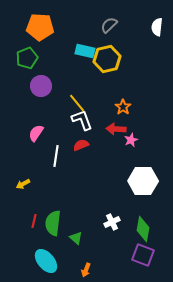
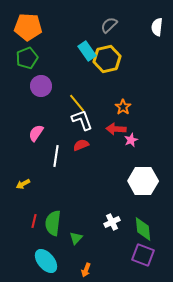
orange pentagon: moved 12 px left
cyan rectangle: moved 2 px right; rotated 42 degrees clockwise
green diamond: rotated 15 degrees counterclockwise
green triangle: rotated 32 degrees clockwise
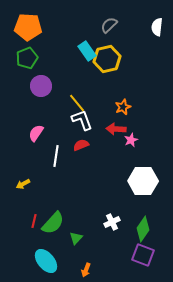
orange star: rotated 14 degrees clockwise
green semicircle: rotated 145 degrees counterclockwise
green diamond: rotated 40 degrees clockwise
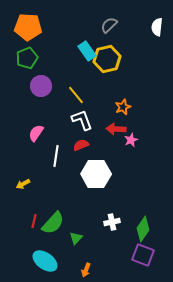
yellow line: moved 1 px left, 8 px up
white hexagon: moved 47 px left, 7 px up
white cross: rotated 14 degrees clockwise
cyan ellipse: moved 1 px left; rotated 15 degrees counterclockwise
